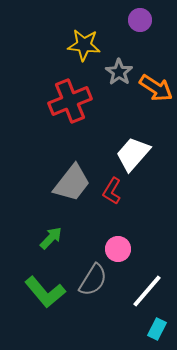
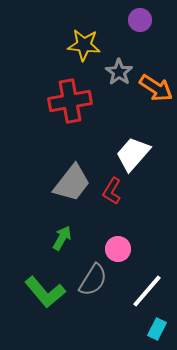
red cross: rotated 12 degrees clockwise
green arrow: moved 11 px right; rotated 15 degrees counterclockwise
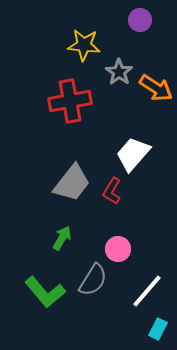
cyan rectangle: moved 1 px right
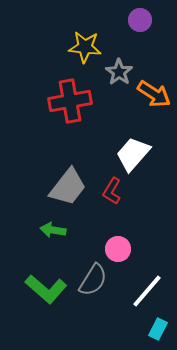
yellow star: moved 1 px right, 2 px down
orange arrow: moved 2 px left, 6 px down
gray trapezoid: moved 4 px left, 4 px down
green arrow: moved 9 px left, 8 px up; rotated 110 degrees counterclockwise
green L-shape: moved 1 px right, 3 px up; rotated 9 degrees counterclockwise
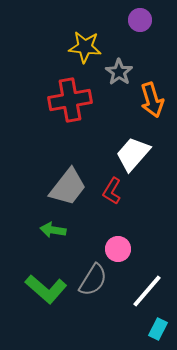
orange arrow: moved 2 px left, 6 px down; rotated 40 degrees clockwise
red cross: moved 1 px up
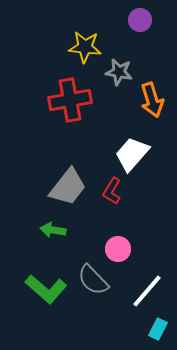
gray star: rotated 24 degrees counterclockwise
white trapezoid: moved 1 px left
gray semicircle: rotated 104 degrees clockwise
